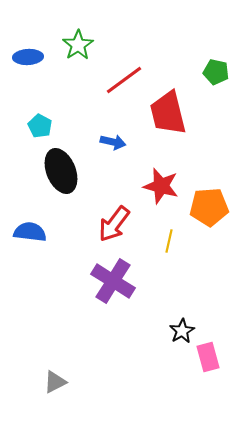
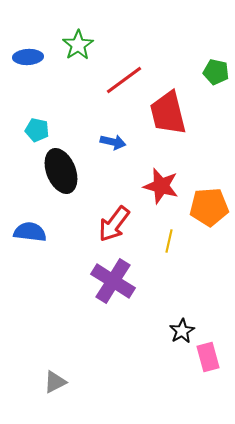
cyan pentagon: moved 3 px left, 4 px down; rotated 15 degrees counterclockwise
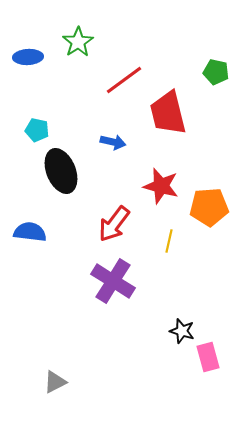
green star: moved 3 px up
black star: rotated 25 degrees counterclockwise
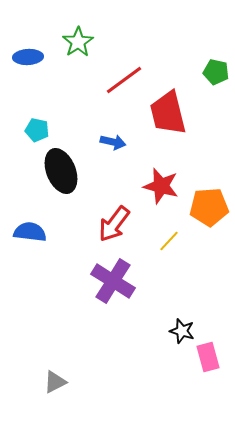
yellow line: rotated 30 degrees clockwise
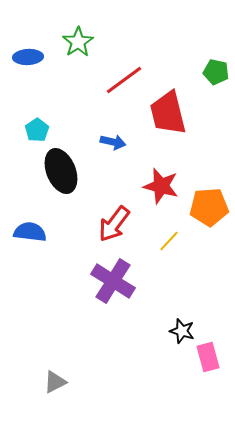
cyan pentagon: rotated 25 degrees clockwise
